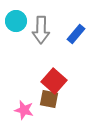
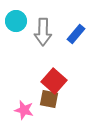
gray arrow: moved 2 px right, 2 px down
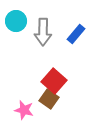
brown square: rotated 24 degrees clockwise
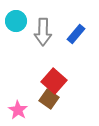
pink star: moved 6 px left; rotated 18 degrees clockwise
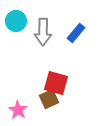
blue rectangle: moved 1 px up
red square: moved 2 px right, 2 px down; rotated 25 degrees counterclockwise
brown square: rotated 30 degrees clockwise
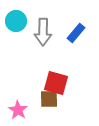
brown square: rotated 24 degrees clockwise
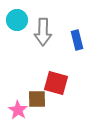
cyan circle: moved 1 px right, 1 px up
blue rectangle: moved 1 px right, 7 px down; rotated 54 degrees counterclockwise
brown square: moved 12 px left
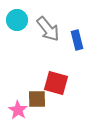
gray arrow: moved 5 px right, 3 px up; rotated 40 degrees counterclockwise
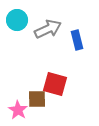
gray arrow: rotated 76 degrees counterclockwise
red square: moved 1 px left, 1 px down
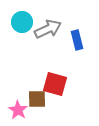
cyan circle: moved 5 px right, 2 px down
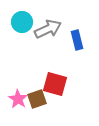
brown square: rotated 18 degrees counterclockwise
pink star: moved 11 px up
